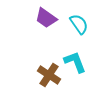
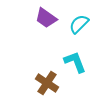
cyan semicircle: rotated 100 degrees counterclockwise
brown cross: moved 2 px left, 8 px down
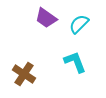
brown cross: moved 23 px left, 9 px up
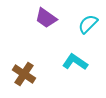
cyan semicircle: moved 9 px right
cyan L-shape: rotated 35 degrees counterclockwise
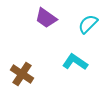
brown cross: moved 2 px left
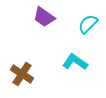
purple trapezoid: moved 2 px left, 1 px up
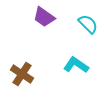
cyan semicircle: rotated 90 degrees clockwise
cyan L-shape: moved 1 px right, 3 px down
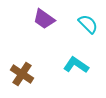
purple trapezoid: moved 2 px down
